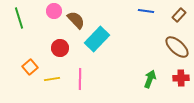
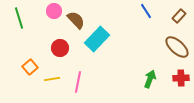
blue line: rotated 49 degrees clockwise
brown rectangle: moved 1 px down
pink line: moved 2 px left, 3 px down; rotated 10 degrees clockwise
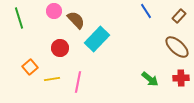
green arrow: rotated 108 degrees clockwise
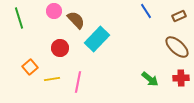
brown rectangle: rotated 24 degrees clockwise
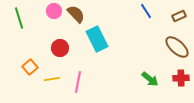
brown semicircle: moved 6 px up
cyan rectangle: rotated 70 degrees counterclockwise
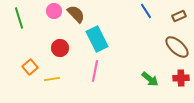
pink line: moved 17 px right, 11 px up
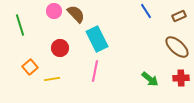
green line: moved 1 px right, 7 px down
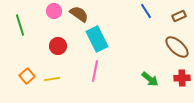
brown semicircle: moved 3 px right; rotated 12 degrees counterclockwise
red circle: moved 2 px left, 2 px up
orange square: moved 3 px left, 9 px down
red cross: moved 1 px right
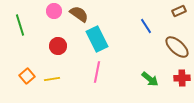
blue line: moved 15 px down
brown rectangle: moved 5 px up
pink line: moved 2 px right, 1 px down
